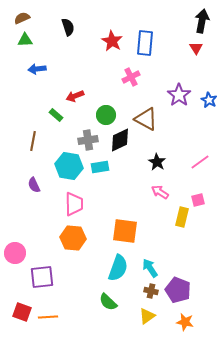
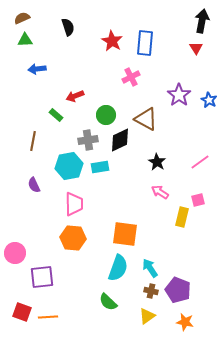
cyan hexagon: rotated 20 degrees counterclockwise
orange square: moved 3 px down
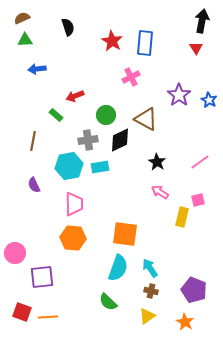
purple pentagon: moved 16 px right
orange star: rotated 18 degrees clockwise
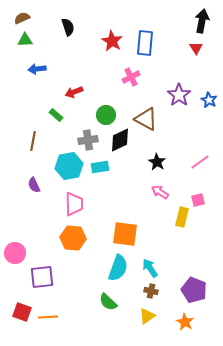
red arrow: moved 1 px left, 4 px up
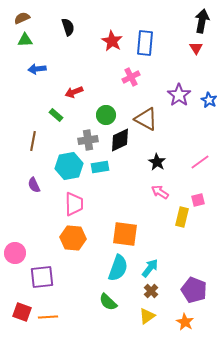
cyan arrow: rotated 72 degrees clockwise
brown cross: rotated 32 degrees clockwise
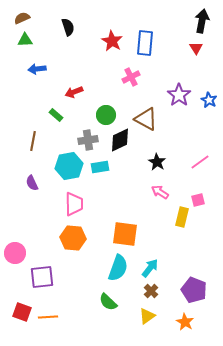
purple semicircle: moved 2 px left, 2 px up
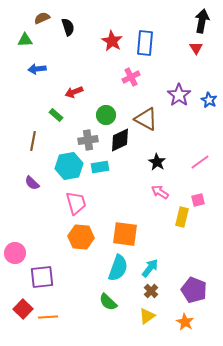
brown semicircle: moved 20 px right
purple semicircle: rotated 21 degrees counterclockwise
pink trapezoid: moved 2 px right, 1 px up; rotated 15 degrees counterclockwise
orange hexagon: moved 8 px right, 1 px up
red square: moved 1 px right, 3 px up; rotated 24 degrees clockwise
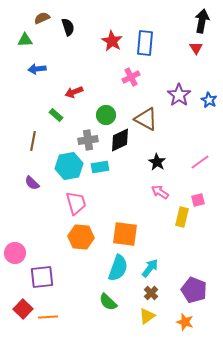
brown cross: moved 2 px down
orange star: rotated 12 degrees counterclockwise
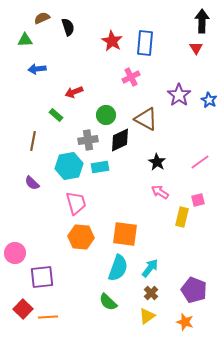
black arrow: rotated 10 degrees counterclockwise
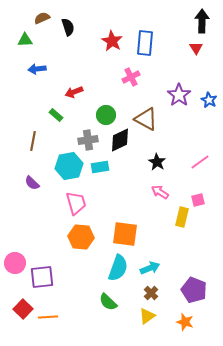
pink circle: moved 10 px down
cyan arrow: rotated 30 degrees clockwise
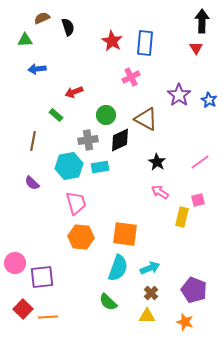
yellow triangle: rotated 36 degrees clockwise
